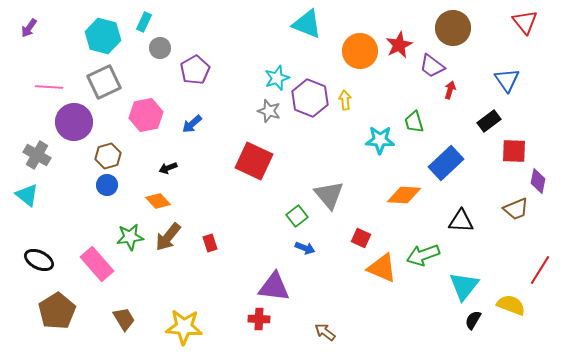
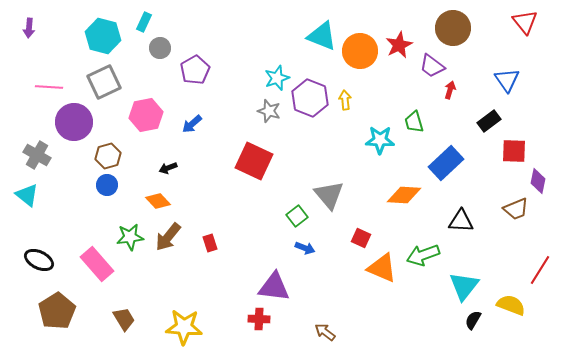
cyan triangle at (307, 24): moved 15 px right, 12 px down
purple arrow at (29, 28): rotated 30 degrees counterclockwise
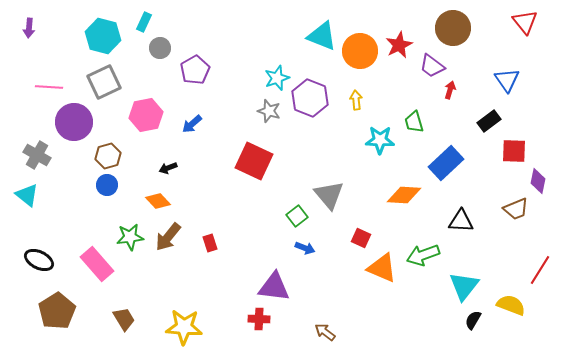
yellow arrow at (345, 100): moved 11 px right
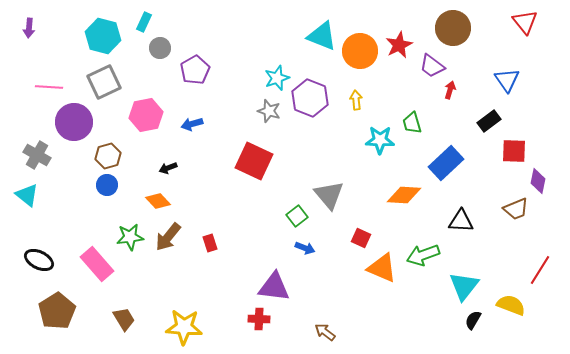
green trapezoid at (414, 122): moved 2 px left, 1 px down
blue arrow at (192, 124): rotated 25 degrees clockwise
